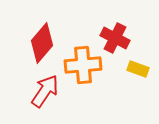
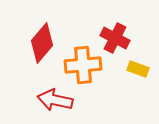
red arrow: moved 10 px right, 9 px down; rotated 112 degrees counterclockwise
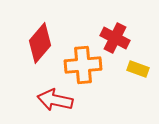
red diamond: moved 2 px left
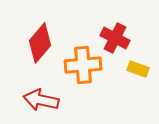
red arrow: moved 14 px left
